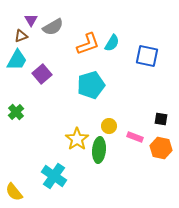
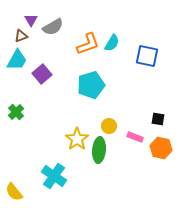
black square: moved 3 px left
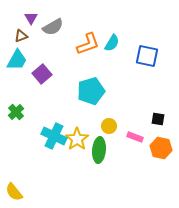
purple triangle: moved 2 px up
cyan pentagon: moved 6 px down
cyan cross: moved 40 px up; rotated 10 degrees counterclockwise
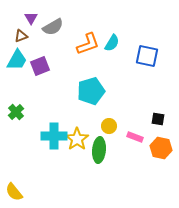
purple square: moved 2 px left, 8 px up; rotated 18 degrees clockwise
cyan cross: rotated 25 degrees counterclockwise
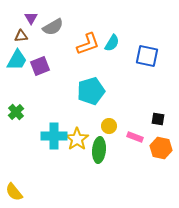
brown triangle: rotated 16 degrees clockwise
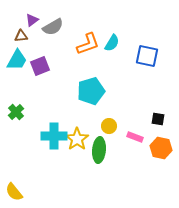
purple triangle: moved 1 px right, 2 px down; rotated 24 degrees clockwise
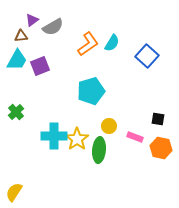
orange L-shape: rotated 15 degrees counterclockwise
blue square: rotated 30 degrees clockwise
yellow semicircle: rotated 72 degrees clockwise
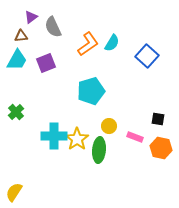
purple triangle: moved 1 px left, 3 px up
gray semicircle: rotated 95 degrees clockwise
purple square: moved 6 px right, 3 px up
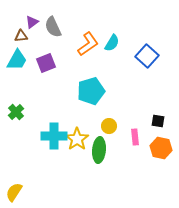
purple triangle: moved 1 px right, 5 px down
black square: moved 2 px down
pink rectangle: rotated 63 degrees clockwise
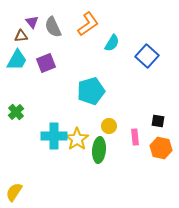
purple triangle: rotated 32 degrees counterclockwise
orange L-shape: moved 20 px up
